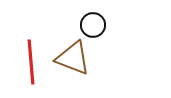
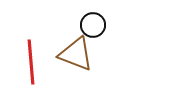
brown triangle: moved 3 px right, 4 px up
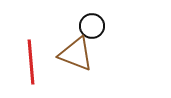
black circle: moved 1 px left, 1 px down
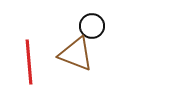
red line: moved 2 px left
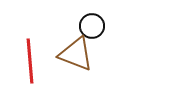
red line: moved 1 px right, 1 px up
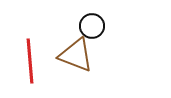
brown triangle: moved 1 px down
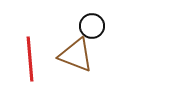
red line: moved 2 px up
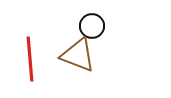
brown triangle: moved 2 px right
